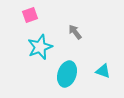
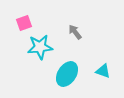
pink square: moved 6 px left, 8 px down
cyan star: rotated 15 degrees clockwise
cyan ellipse: rotated 15 degrees clockwise
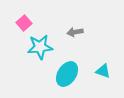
pink square: rotated 21 degrees counterclockwise
gray arrow: rotated 63 degrees counterclockwise
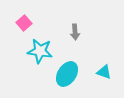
gray arrow: rotated 84 degrees counterclockwise
cyan star: moved 4 px down; rotated 15 degrees clockwise
cyan triangle: moved 1 px right, 1 px down
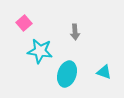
cyan ellipse: rotated 15 degrees counterclockwise
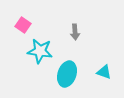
pink square: moved 1 px left, 2 px down; rotated 14 degrees counterclockwise
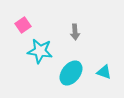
pink square: rotated 21 degrees clockwise
cyan ellipse: moved 4 px right, 1 px up; rotated 20 degrees clockwise
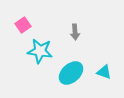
cyan ellipse: rotated 10 degrees clockwise
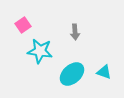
cyan ellipse: moved 1 px right, 1 px down
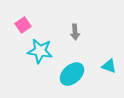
cyan triangle: moved 5 px right, 6 px up
